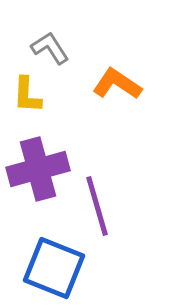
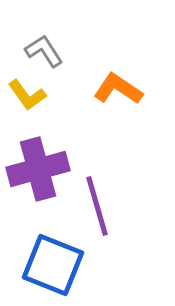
gray L-shape: moved 6 px left, 3 px down
orange L-shape: moved 1 px right, 5 px down
yellow L-shape: rotated 39 degrees counterclockwise
blue square: moved 1 px left, 3 px up
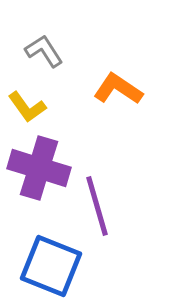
yellow L-shape: moved 12 px down
purple cross: moved 1 px right, 1 px up; rotated 32 degrees clockwise
blue square: moved 2 px left, 1 px down
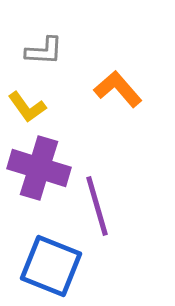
gray L-shape: rotated 126 degrees clockwise
orange L-shape: rotated 15 degrees clockwise
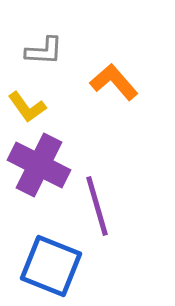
orange L-shape: moved 4 px left, 7 px up
purple cross: moved 3 px up; rotated 10 degrees clockwise
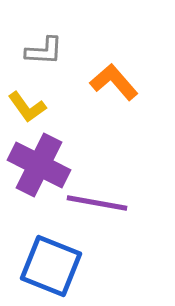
purple line: moved 3 px up; rotated 64 degrees counterclockwise
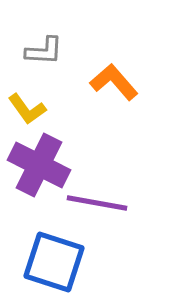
yellow L-shape: moved 2 px down
blue square: moved 3 px right, 4 px up; rotated 4 degrees counterclockwise
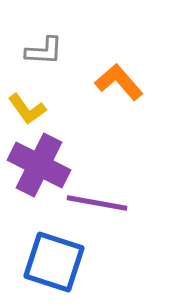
orange L-shape: moved 5 px right
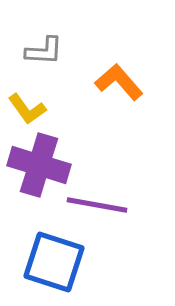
purple cross: rotated 10 degrees counterclockwise
purple line: moved 2 px down
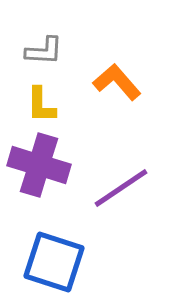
orange L-shape: moved 2 px left
yellow L-shape: moved 14 px right, 4 px up; rotated 36 degrees clockwise
purple line: moved 24 px right, 17 px up; rotated 44 degrees counterclockwise
